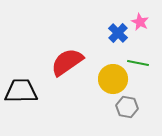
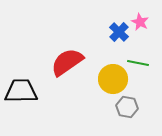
blue cross: moved 1 px right, 1 px up
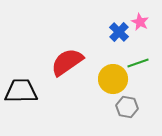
green line: rotated 30 degrees counterclockwise
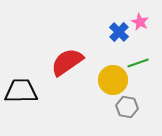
yellow circle: moved 1 px down
